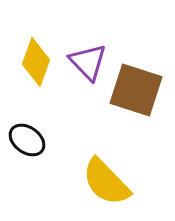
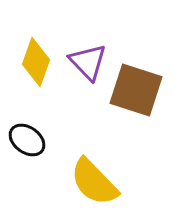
yellow semicircle: moved 12 px left
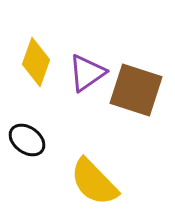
purple triangle: moved 1 px left, 11 px down; rotated 39 degrees clockwise
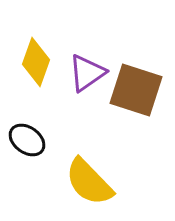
yellow semicircle: moved 5 px left
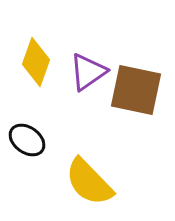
purple triangle: moved 1 px right, 1 px up
brown square: rotated 6 degrees counterclockwise
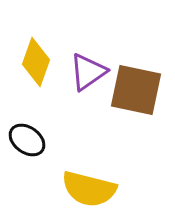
yellow semicircle: moved 7 px down; rotated 32 degrees counterclockwise
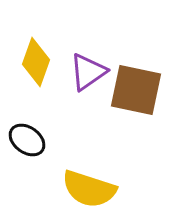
yellow semicircle: rotated 4 degrees clockwise
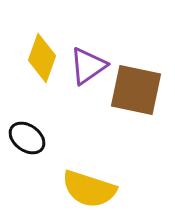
yellow diamond: moved 6 px right, 4 px up
purple triangle: moved 6 px up
black ellipse: moved 2 px up
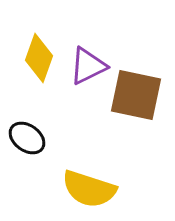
yellow diamond: moved 3 px left
purple triangle: rotated 9 degrees clockwise
brown square: moved 5 px down
